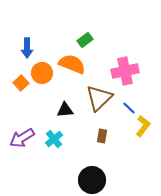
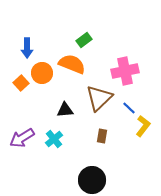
green rectangle: moved 1 px left
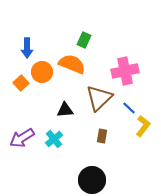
green rectangle: rotated 28 degrees counterclockwise
orange circle: moved 1 px up
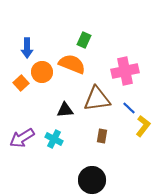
brown triangle: moved 2 px left, 1 px down; rotated 36 degrees clockwise
cyan cross: rotated 24 degrees counterclockwise
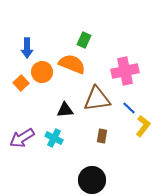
cyan cross: moved 1 px up
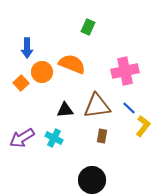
green rectangle: moved 4 px right, 13 px up
brown triangle: moved 7 px down
